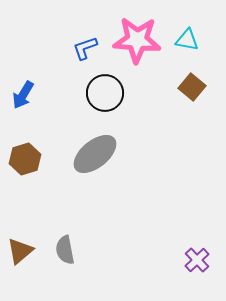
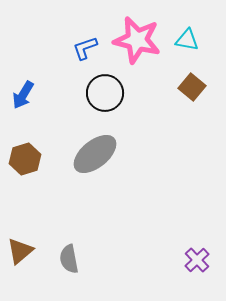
pink star: rotated 9 degrees clockwise
gray semicircle: moved 4 px right, 9 px down
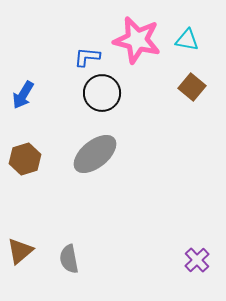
blue L-shape: moved 2 px right, 9 px down; rotated 24 degrees clockwise
black circle: moved 3 px left
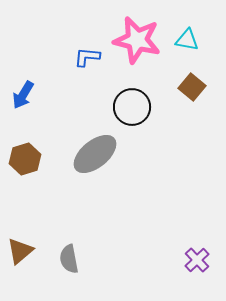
black circle: moved 30 px right, 14 px down
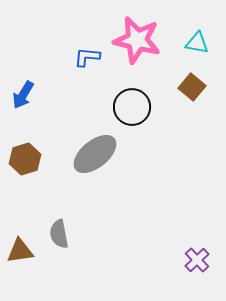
cyan triangle: moved 10 px right, 3 px down
brown triangle: rotated 32 degrees clockwise
gray semicircle: moved 10 px left, 25 px up
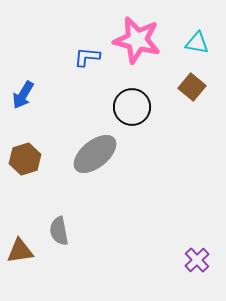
gray semicircle: moved 3 px up
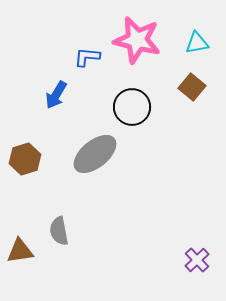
cyan triangle: rotated 20 degrees counterclockwise
blue arrow: moved 33 px right
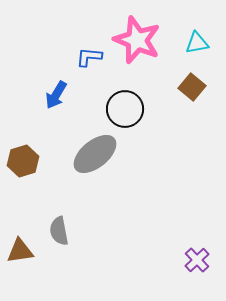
pink star: rotated 9 degrees clockwise
blue L-shape: moved 2 px right
black circle: moved 7 px left, 2 px down
brown hexagon: moved 2 px left, 2 px down
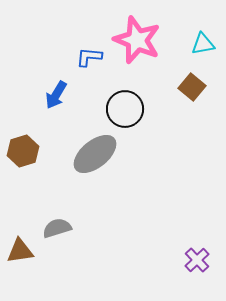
cyan triangle: moved 6 px right, 1 px down
brown hexagon: moved 10 px up
gray semicircle: moved 2 px left, 3 px up; rotated 84 degrees clockwise
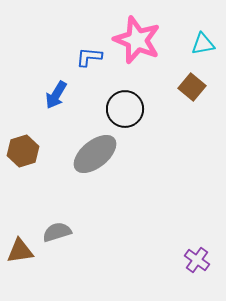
gray semicircle: moved 4 px down
purple cross: rotated 10 degrees counterclockwise
